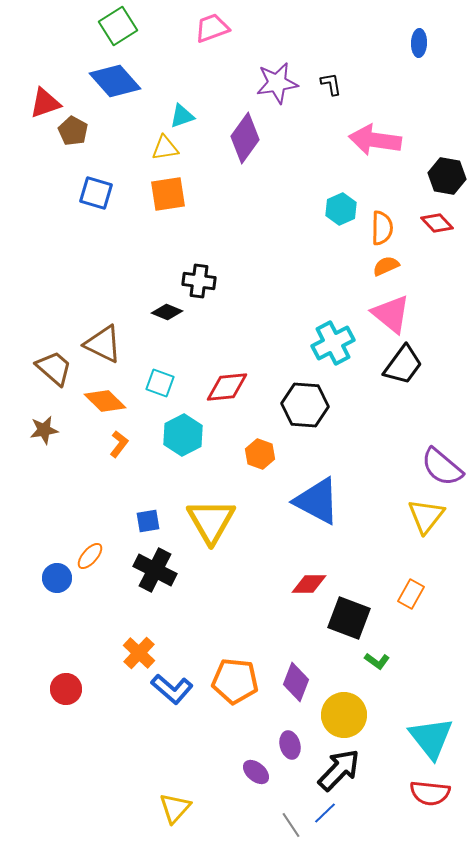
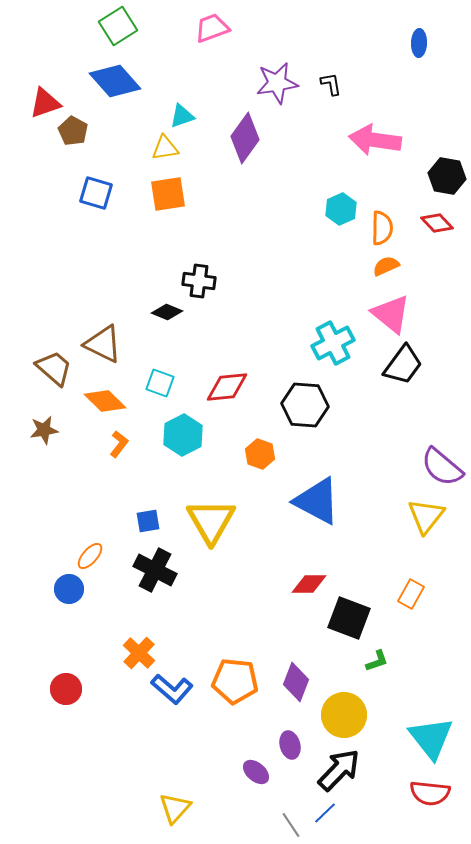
blue circle at (57, 578): moved 12 px right, 11 px down
green L-shape at (377, 661): rotated 55 degrees counterclockwise
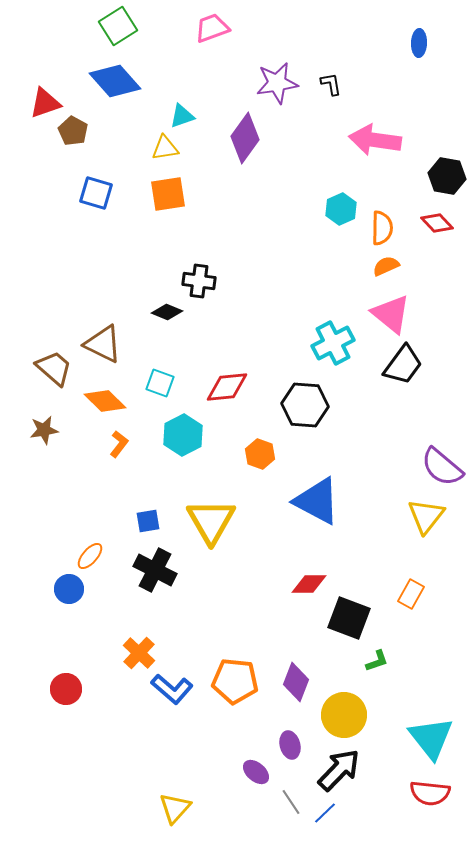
gray line at (291, 825): moved 23 px up
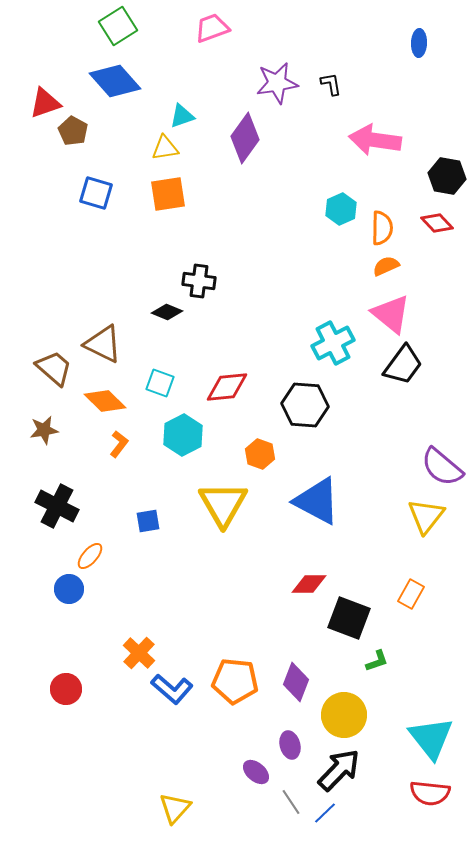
yellow triangle at (211, 521): moved 12 px right, 17 px up
black cross at (155, 570): moved 98 px left, 64 px up
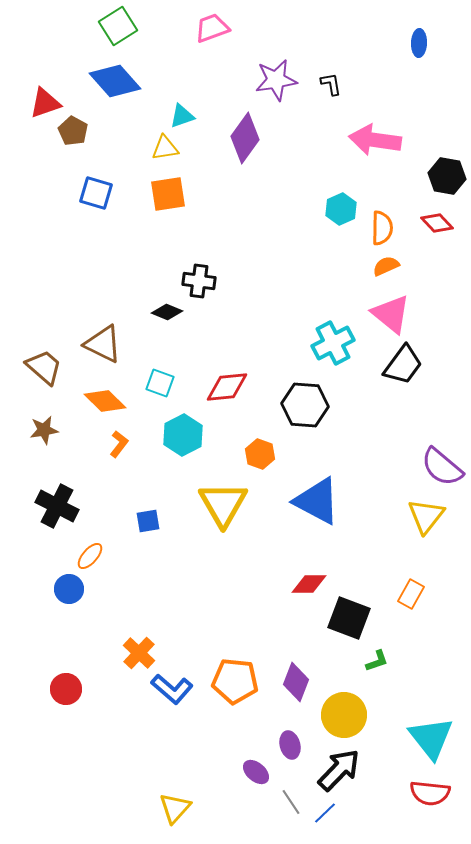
purple star at (277, 83): moved 1 px left, 3 px up
brown trapezoid at (54, 368): moved 10 px left, 1 px up
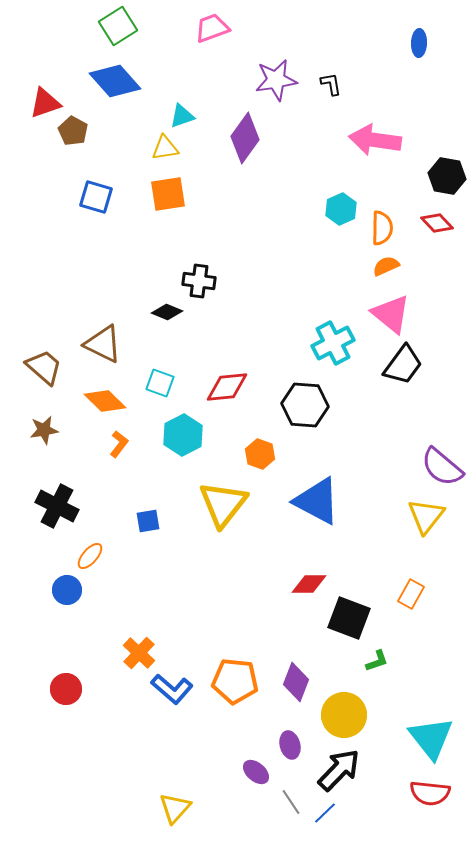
blue square at (96, 193): moved 4 px down
yellow triangle at (223, 504): rotated 8 degrees clockwise
blue circle at (69, 589): moved 2 px left, 1 px down
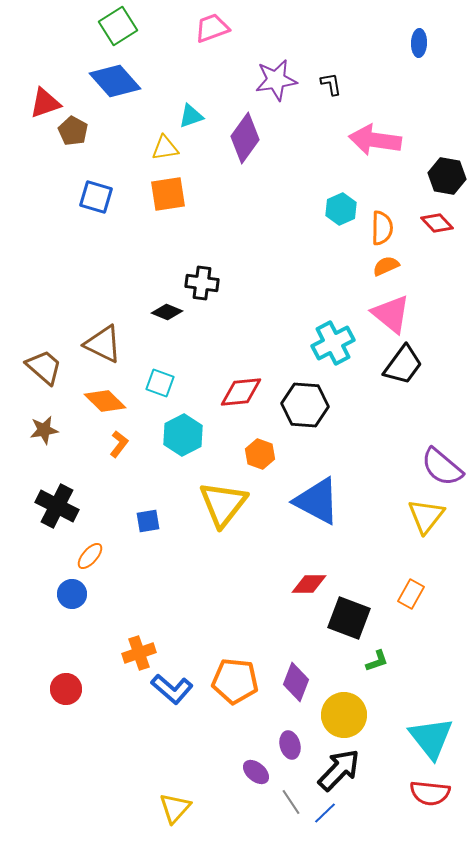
cyan triangle at (182, 116): moved 9 px right
black cross at (199, 281): moved 3 px right, 2 px down
red diamond at (227, 387): moved 14 px right, 5 px down
blue circle at (67, 590): moved 5 px right, 4 px down
orange cross at (139, 653): rotated 28 degrees clockwise
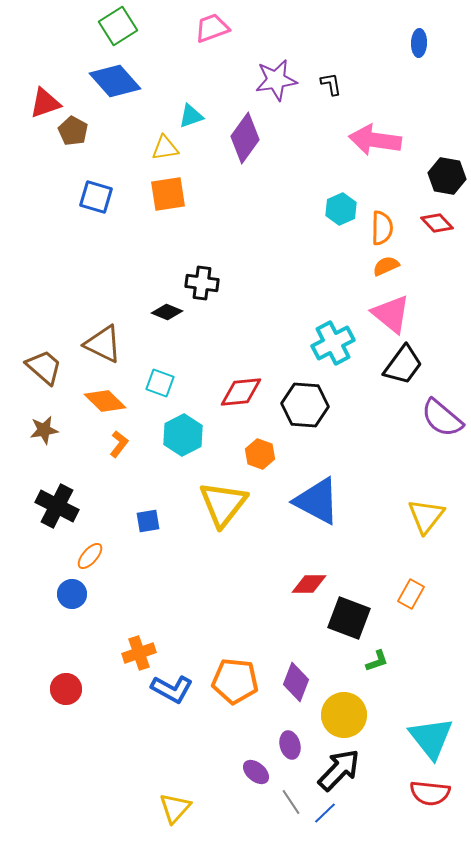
purple semicircle at (442, 467): moved 49 px up
blue L-shape at (172, 689): rotated 12 degrees counterclockwise
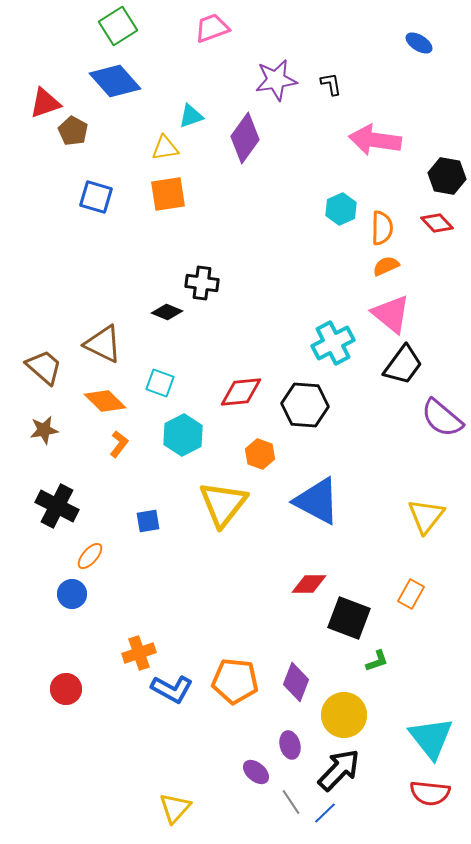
blue ellipse at (419, 43): rotated 60 degrees counterclockwise
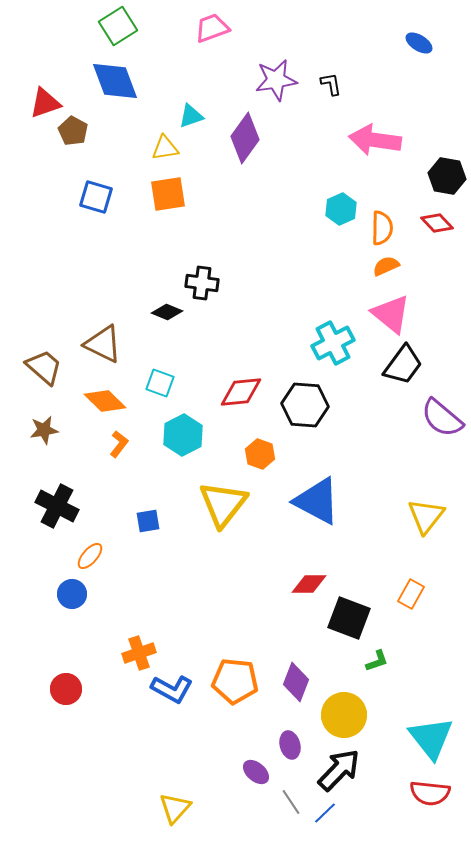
blue diamond at (115, 81): rotated 21 degrees clockwise
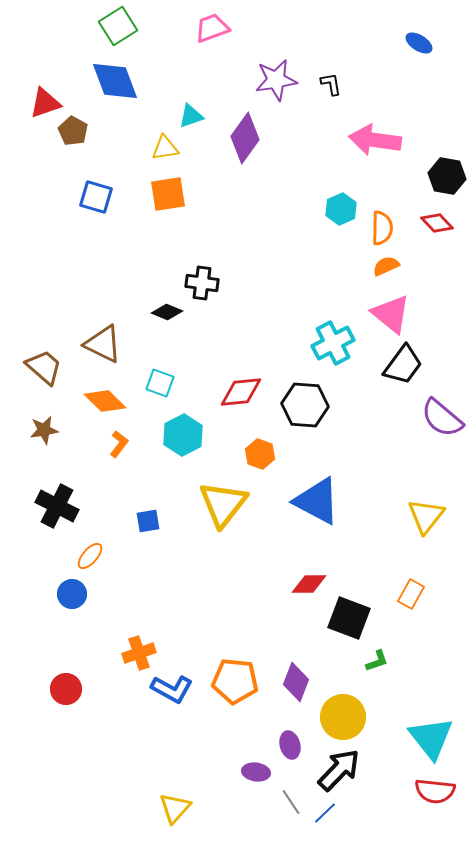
yellow circle at (344, 715): moved 1 px left, 2 px down
purple ellipse at (256, 772): rotated 32 degrees counterclockwise
red semicircle at (430, 793): moved 5 px right, 2 px up
